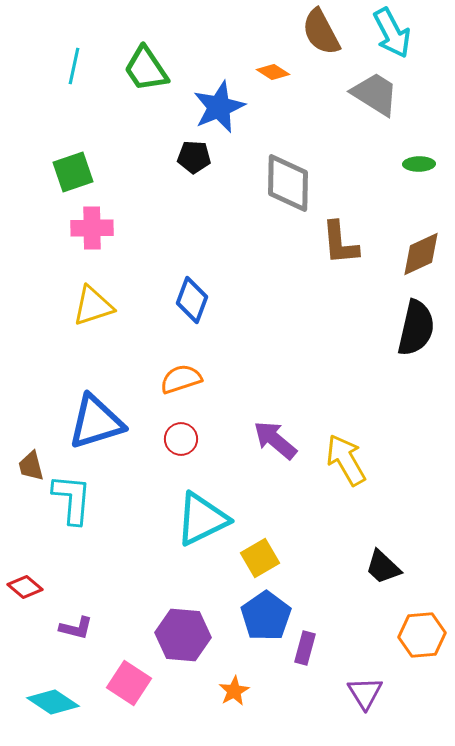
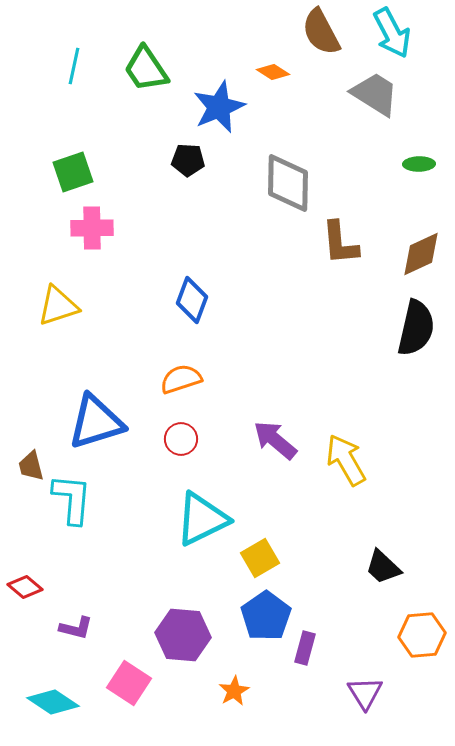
black pentagon: moved 6 px left, 3 px down
yellow triangle: moved 35 px left
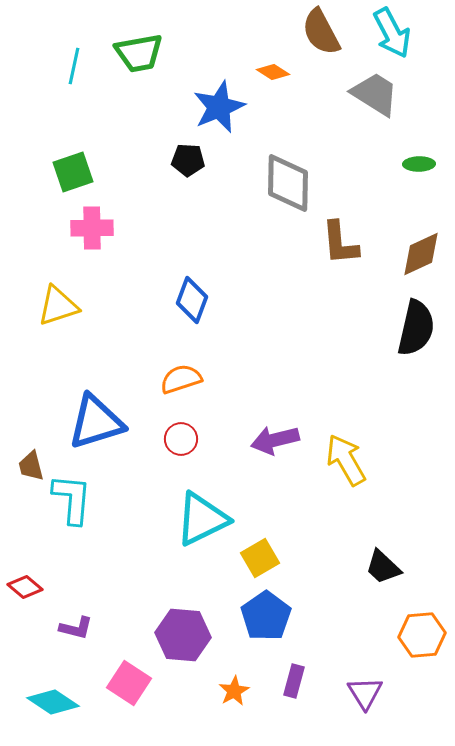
green trapezoid: moved 7 px left, 16 px up; rotated 66 degrees counterclockwise
purple arrow: rotated 54 degrees counterclockwise
purple rectangle: moved 11 px left, 33 px down
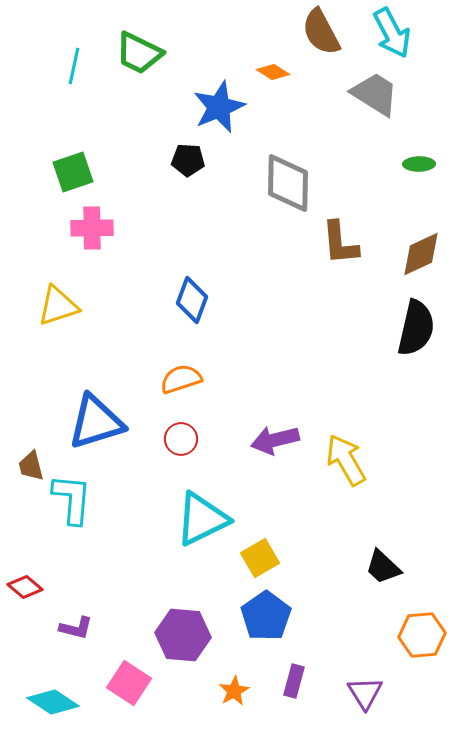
green trapezoid: rotated 36 degrees clockwise
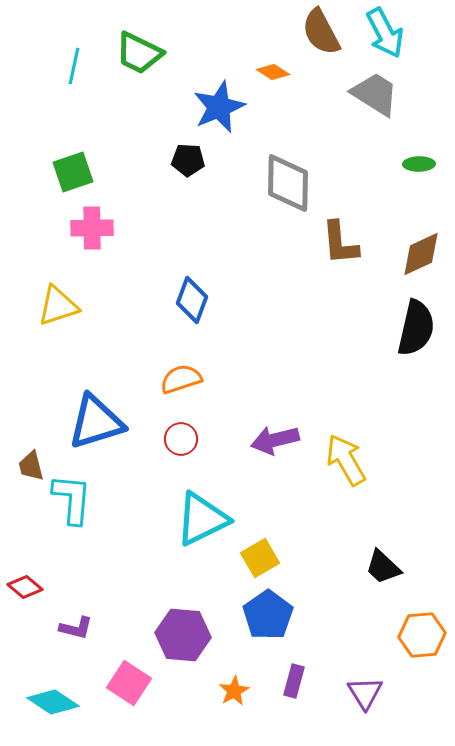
cyan arrow: moved 7 px left
blue pentagon: moved 2 px right, 1 px up
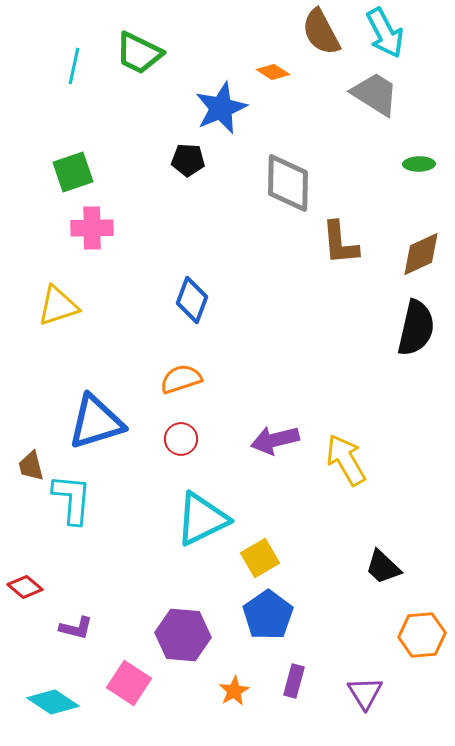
blue star: moved 2 px right, 1 px down
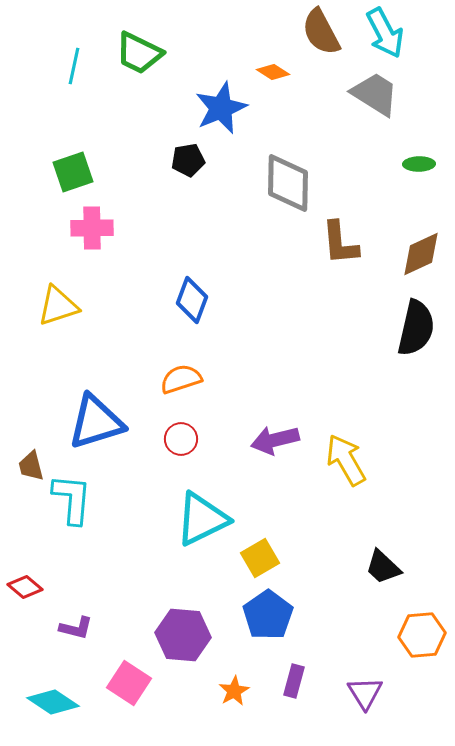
black pentagon: rotated 12 degrees counterclockwise
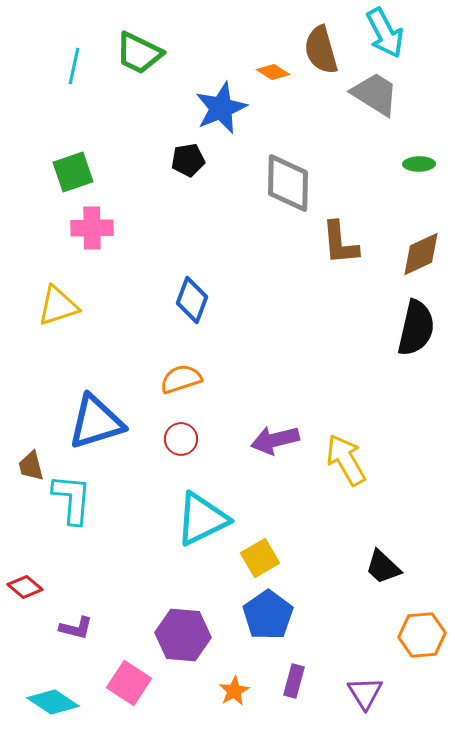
brown semicircle: moved 18 px down; rotated 12 degrees clockwise
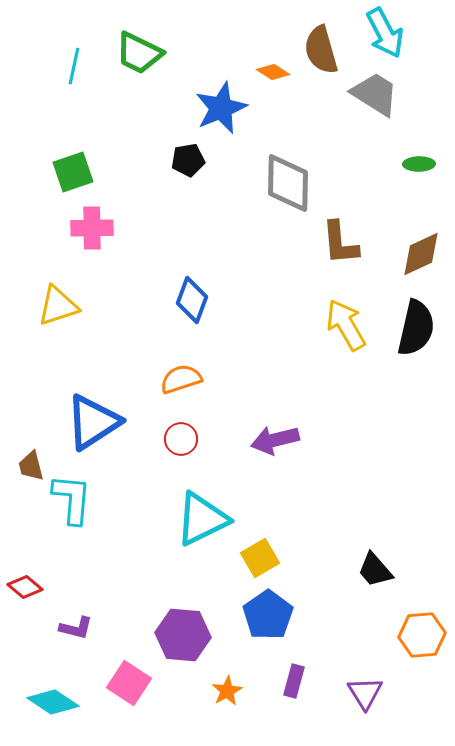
blue triangle: moved 3 px left; rotated 16 degrees counterclockwise
yellow arrow: moved 135 px up
black trapezoid: moved 8 px left, 3 px down; rotated 6 degrees clockwise
orange star: moved 7 px left
